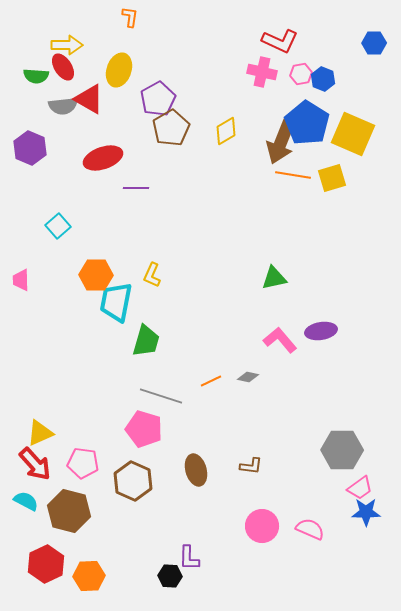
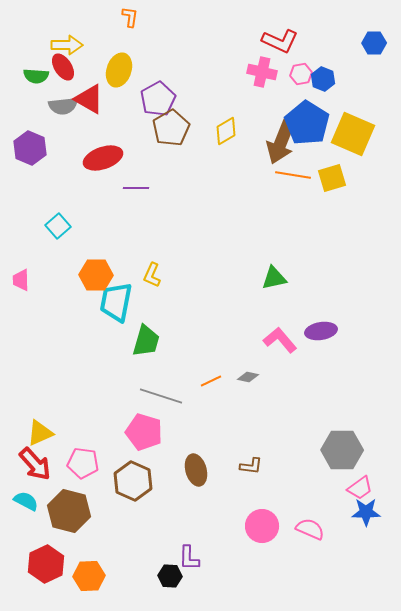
pink pentagon at (144, 429): moved 3 px down
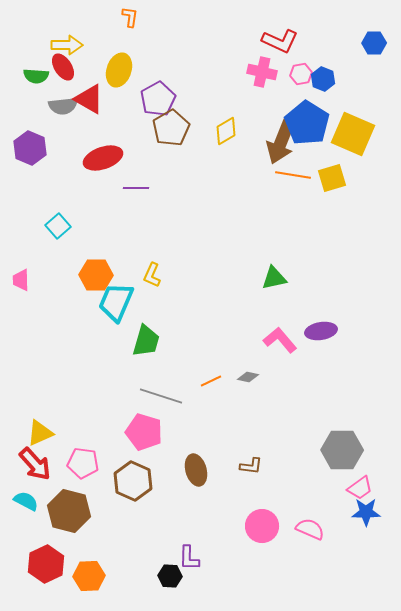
cyan trapezoid at (116, 302): rotated 12 degrees clockwise
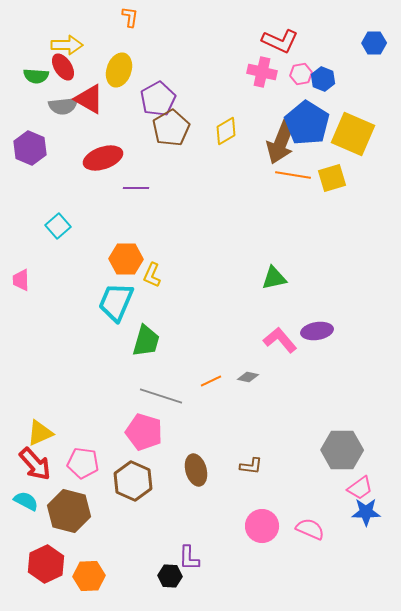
orange hexagon at (96, 275): moved 30 px right, 16 px up
purple ellipse at (321, 331): moved 4 px left
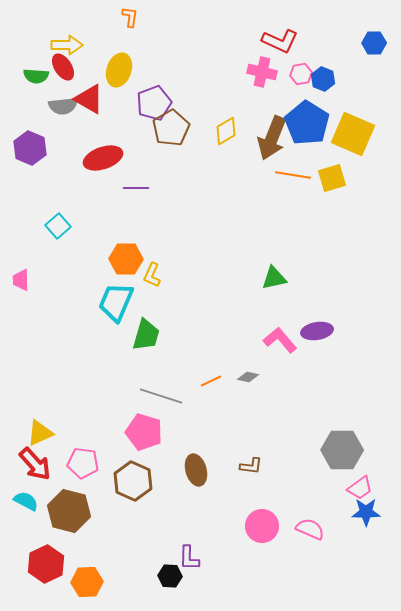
purple pentagon at (158, 99): moved 4 px left, 4 px down; rotated 8 degrees clockwise
brown arrow at (281, 142): moved 9 px left, 4 px up
green trapezoid at (146, 341): moved 6 px up
orange hexagon at (89, 576): moved 2 px left, 6 px down
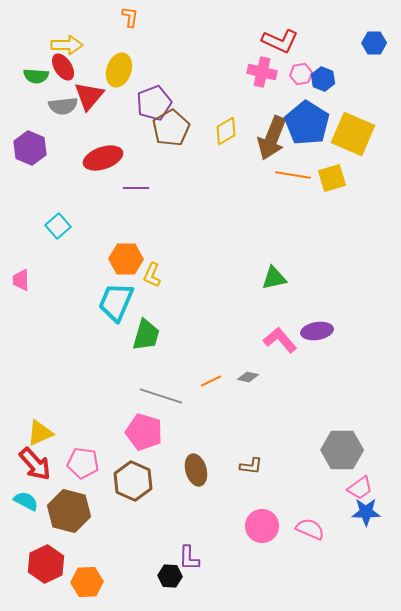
red triangle at (89, 99): moved 3 px up; rotated 40 degrees clockwise
